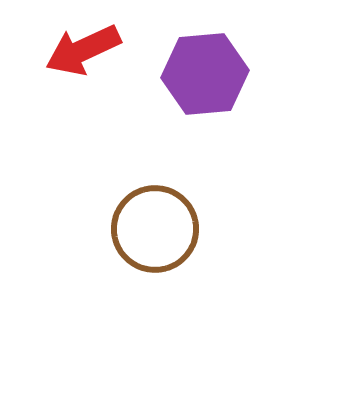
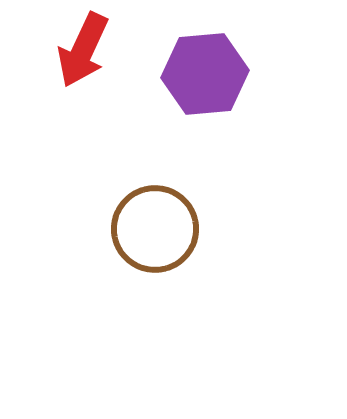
red arrow: rotated 40 degrees counterclockwise
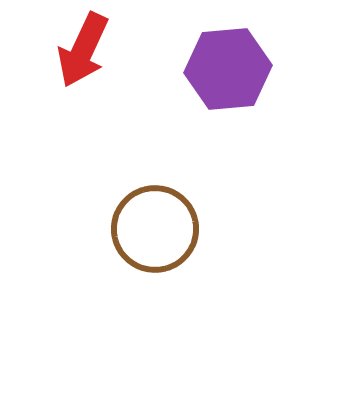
purple hexagon: moved 23 px right, 5 px up
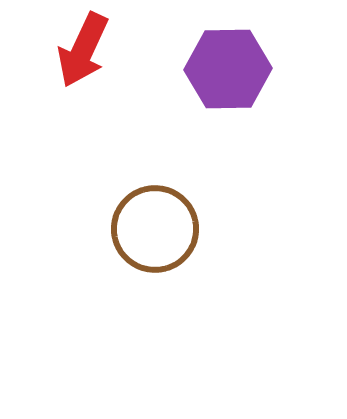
purple hexagon: rotated 4 degrees clockwise
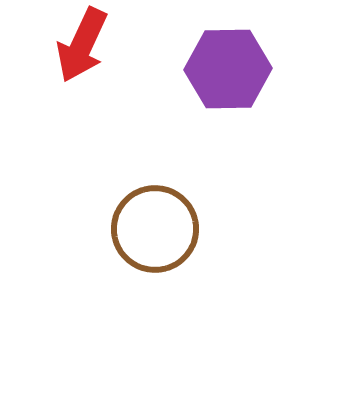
red arrow: moved 1 px left, 5 px up
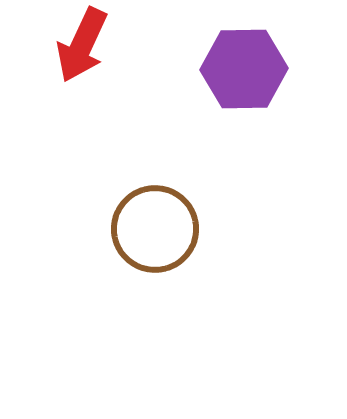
purple hexagon: moved 16 px right
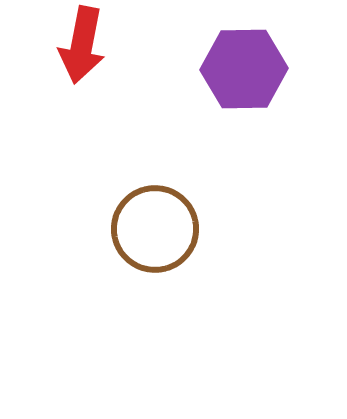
red arrow: rotated 14 degrees counterclockwise
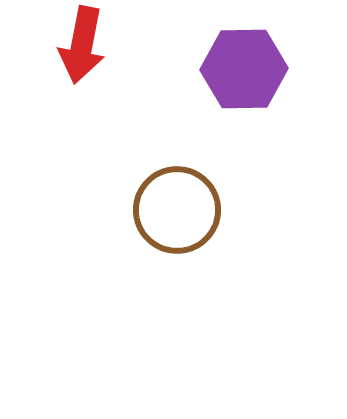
brown circle: moved 22 px right, 19 px up
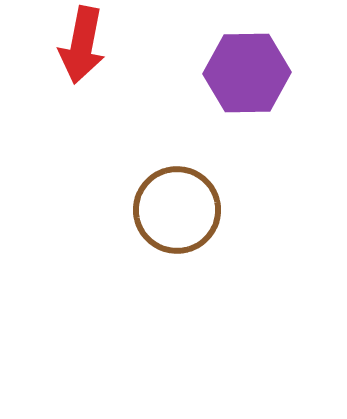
purple hexagon: moved 3 px right, 4 px down
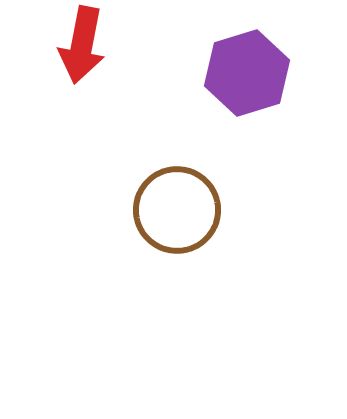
purple hexagon: rotated 16 degrees counterclockwise
